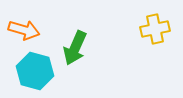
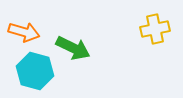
orange arrow: moved 2 px down
green arrow: moved 2 px left; rotated 88 degrees counterclockwise
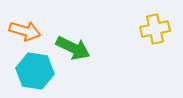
orange arrow: moved 1 px right, 1 px up
cyan hexagon: rotated 6 degrees counterclockwise
